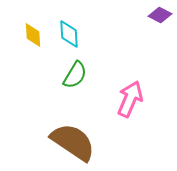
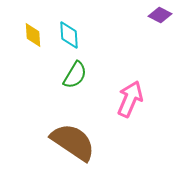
cyan diamond: moved 1 px down
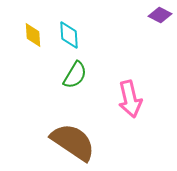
pink arrow: rotated 144 degrees clockwise
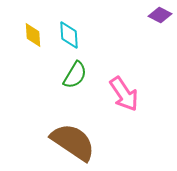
pink arrow: moved 6 px left, 5 px up; rotated 21 degrees counterclockwise
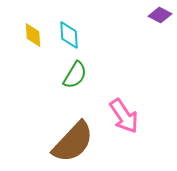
pink arrow: moved 22 px down
brown semicircle: rotated 99 degrees clockwise
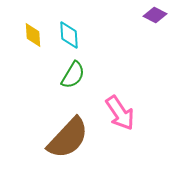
purple diamond: moved 5 px left
green semicircle: moved 2 px left
pink arrow: moved 4 px left, 3 px up
brown semicircle: moved 5 px left, 4 px up
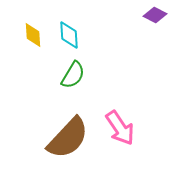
pink arrow: moved 15 px down
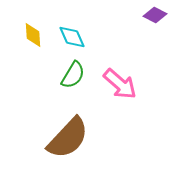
cyan diamond: moved 3 px right, 2 px down; rotated 20 degrees counterclockwise
pink arrow: moved 44 px up; rotated 15 degrees counterclockwise
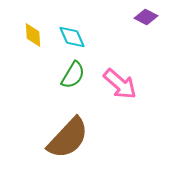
purple diamond: moved 9 px left, 2 px down
